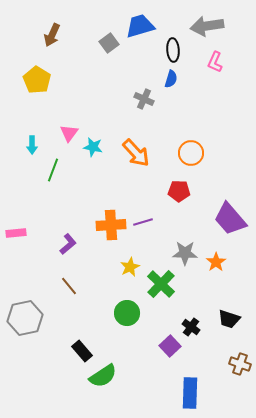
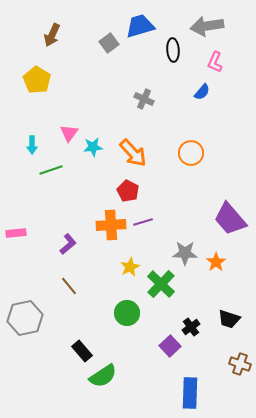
blue semicircle: moved 31 px right, 13 px down; rotated 24 degrees clockwise
cyan star: rotated 18 degrees counterclockwise
orange arrow: moved 3 px left
green line: moved 2 px left; rotated 50 degrees clockwise
red pentagon: moved 51 px left; rotated 25 degrees clockwise
black cross: rotated 18 degrees clockwise
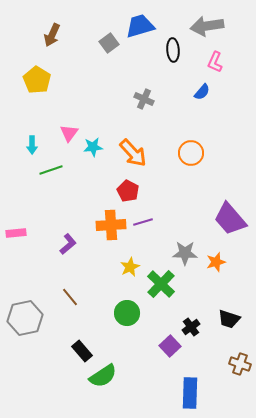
orange star: rotated 18 degrees clockwise
brown line: moved 1 px right, 11 px down
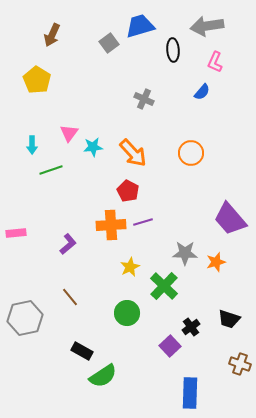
green cross: moved 3 px right, 2 px down
black rectangle: rotated 20 degrees counterclockwise
